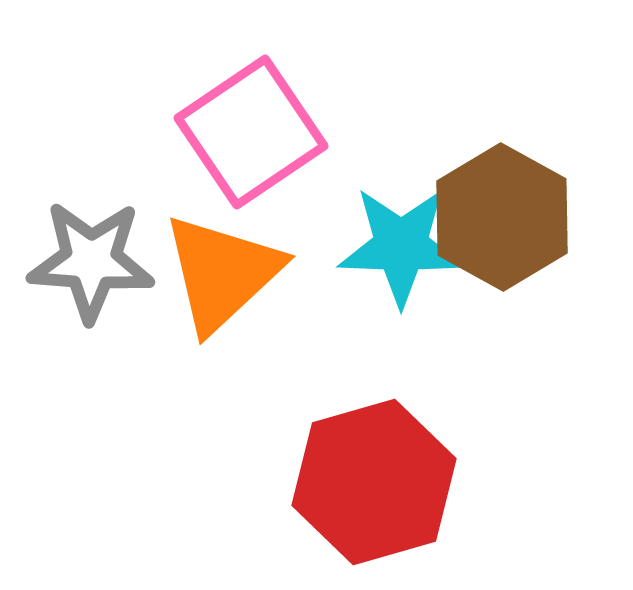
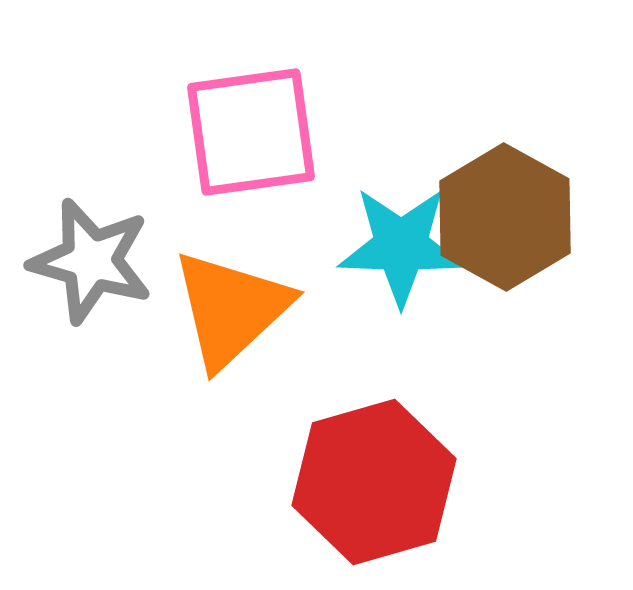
pink square: rotated 26 degrees clockwise
brown hexagon: moved 3 px right
gray star: rotated 12 degrees clockwise
orange triangle: moved 9 px right, 36 px down
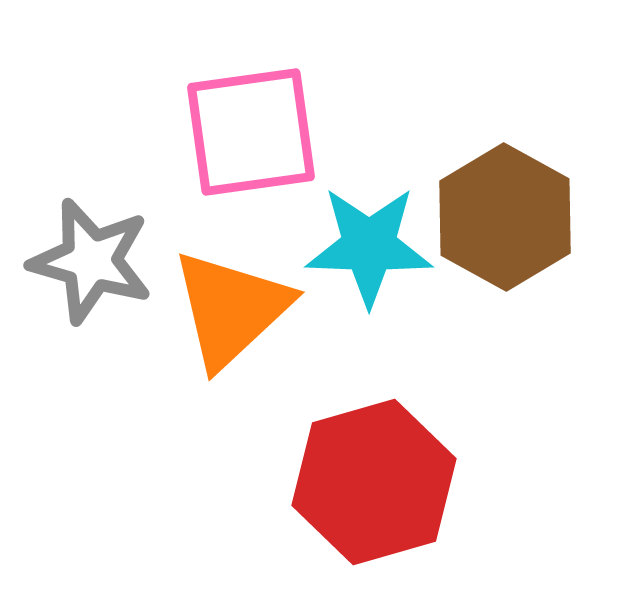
cyan star: moved 32 px left
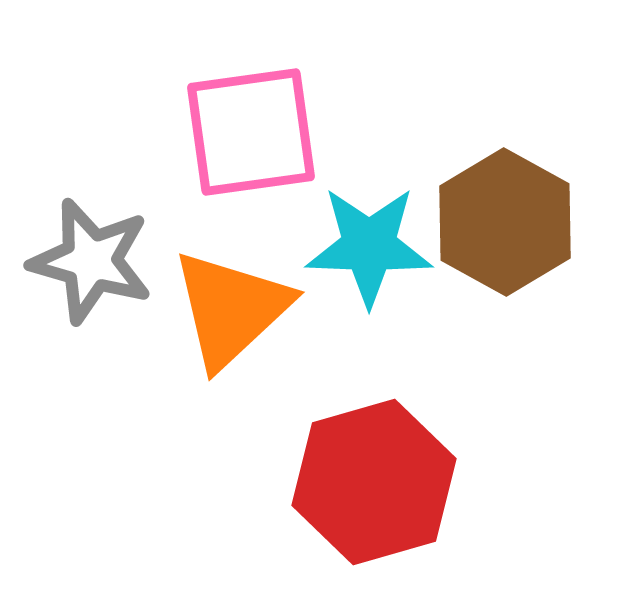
brown hexagon: moved 5 px down
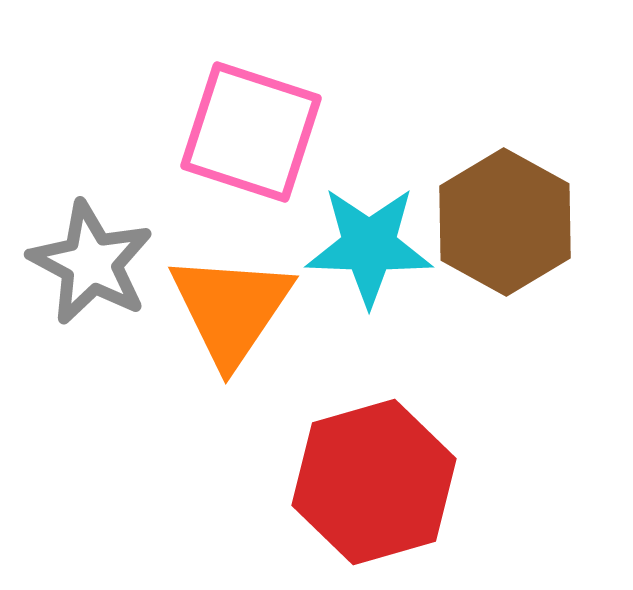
pink square: rotated 26 degrees clockwise
gray star: moved 2 px down; rotated 12 degrees clockwise
orange triangle: rotated 13 degrees counterclockwise
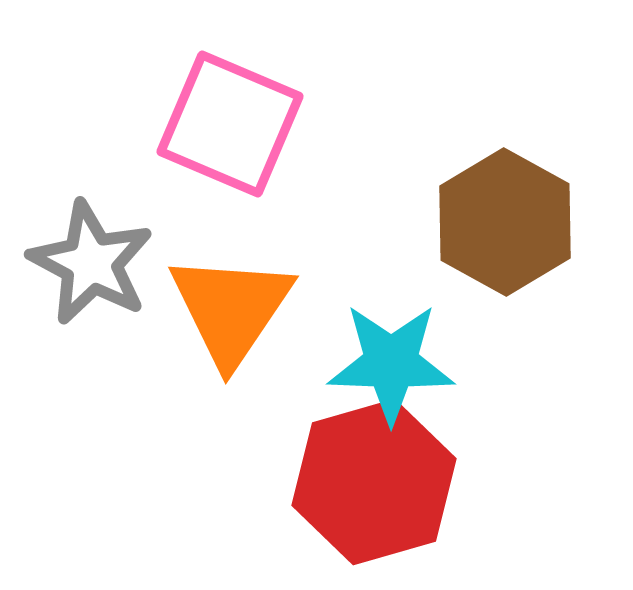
pink square: moved 21 px left, 8 px up; rotated 5 degrees clockwise
cyan star: moved 22 px right, 117 px down
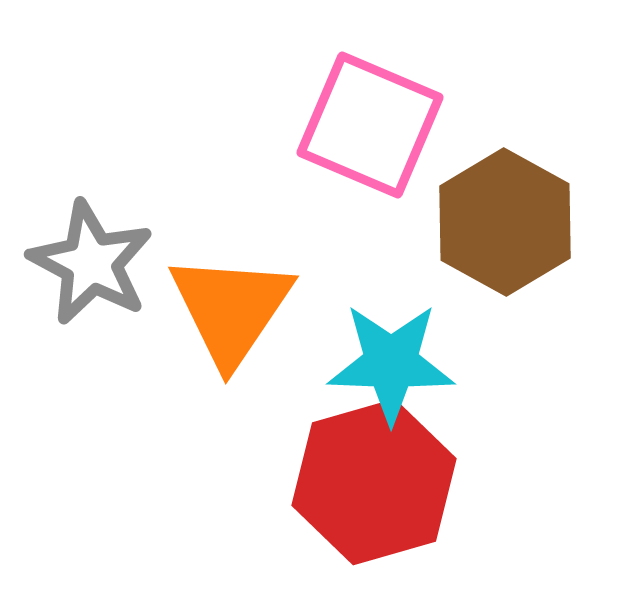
pink square: moved 140 px right, 1 px down
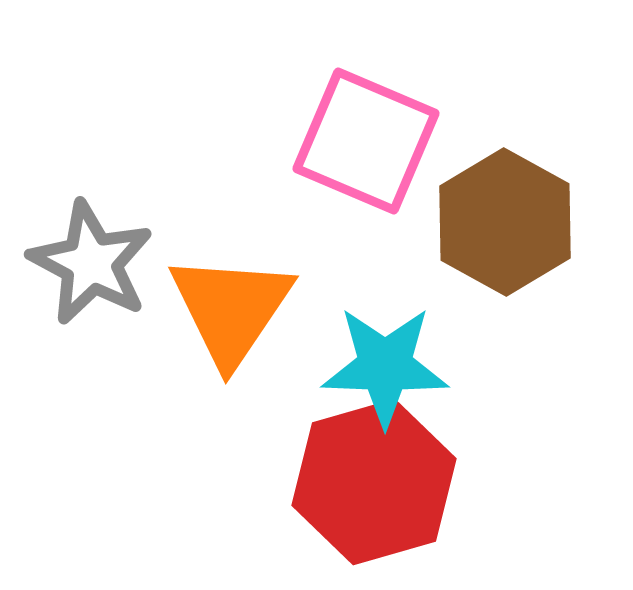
pink square: moved 4 px left, 16 px down
cyan star: moved 6 px left, 3 px down
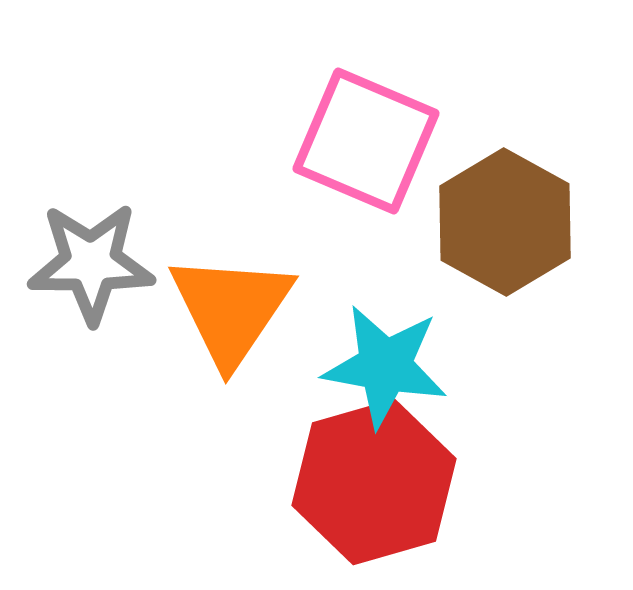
gray star: rotated 28 degrees counterclockwise
cyan star: rotated 8 degrees clockwise
